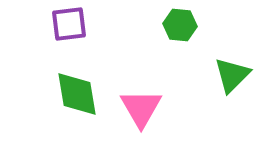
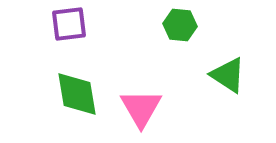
green triangle: moved 4 px left; rotated 42 degrees counterclockwise
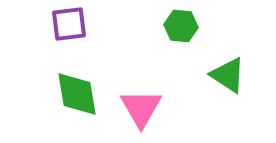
green hexagon: moved 1 px right, 1 px down
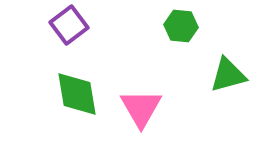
purple square: moved 1 px down; rotated 30 degrees counterclockwise
green triangle: rotated 48 degrees counterclockwise
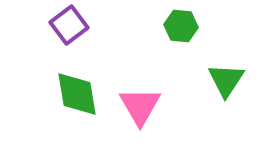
green triangle: moved 2 px left, 5 px down; rotated 42 degrees counterclockwise
pink triangle: moved 1 px left, 2 px up
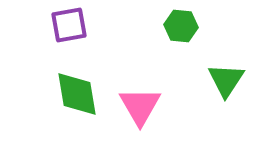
purple square: rotated 27 degrees clockwise
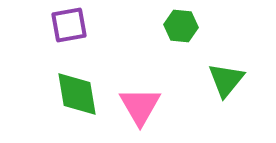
green triangle: rotated 6 degrees clockwise
